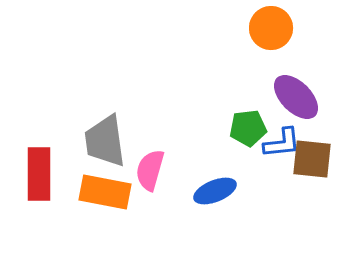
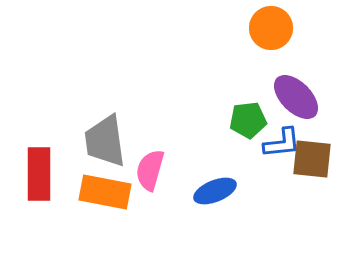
green pentagon: moved 8 px up
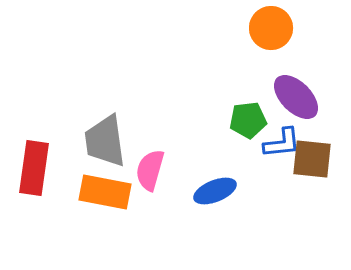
red rectangle: moved 5 px left, 6 px up; rotated 8 degrees clockwise
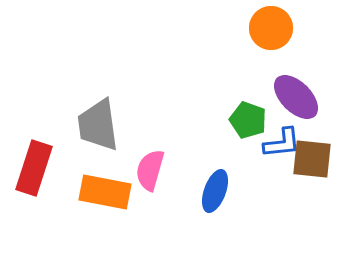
green pentagon: rotated 27 degrees clockwise
gray trapezoid: moved 7 px left, 16 px up
red rectangle: rotated 10 degrees clockwise
blue ellipse: rotated 48 degrees counterclockwise
